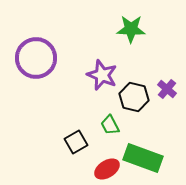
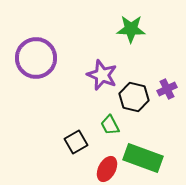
purple cross: rotated 24 degrees clockwise
red ellipse: rotated 30 degrees counterclockwise
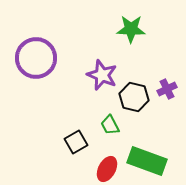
green rectangle: moved 4 px right, 3 px down
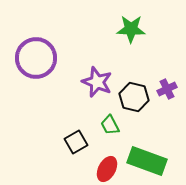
purple star: moved 5 px left, 7 px down
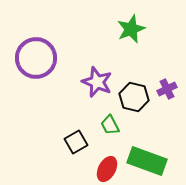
green star: rotated 24 degrees counterclockwise
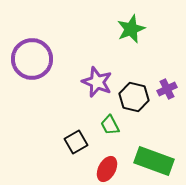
purple circle: moved 4 px left, 1 px down
green rectangle: moved 7 px right
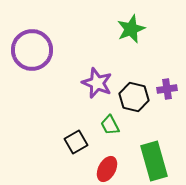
purple circle: moved 9 px up
purple star: moved 1 px down
purple cross: rotated 18 degrees clockwise
green rectangle: rotated 54 degrees clockwise
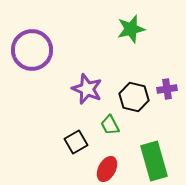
green star: rotated 8 degrees clockwise
purple star: moved 10 px left, 6 px down
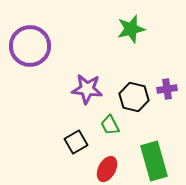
purple circle: moved 2 px left, 4 px up
purple star: rotated 16 degrees counterclockwise
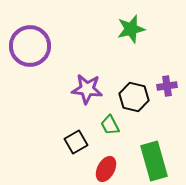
purple cross: moved 3 px up
red ellipse: moved 1 px left
